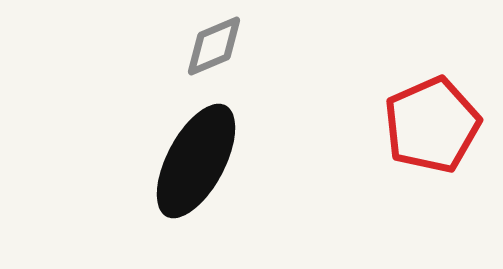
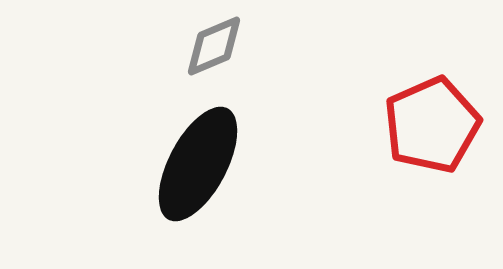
black ellipse: moved 2 px right, 3 px down
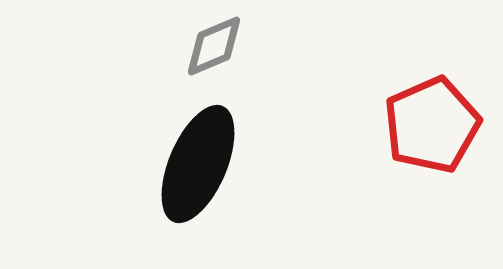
black ellipse: rotated 5 degrees counterclockwise
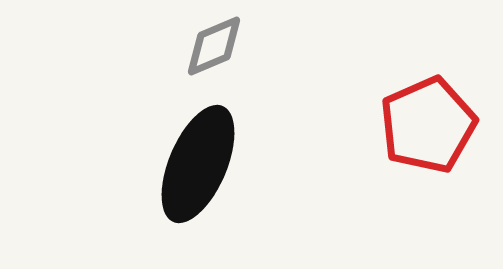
red pentagon: moved 4 px left
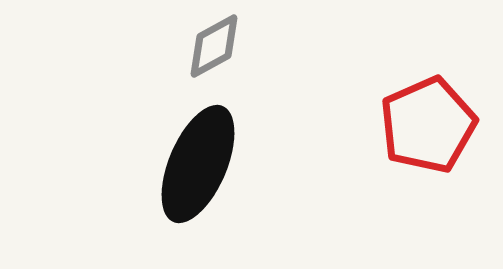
gray diamond: rotated 6 degrees counterclockwise
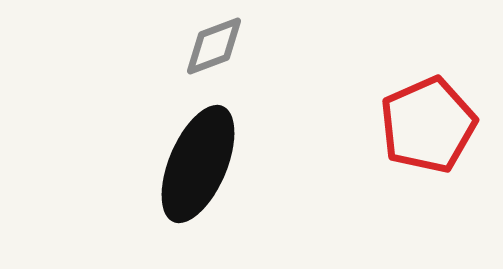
gray diamond: rotated 8 degrees clockwise
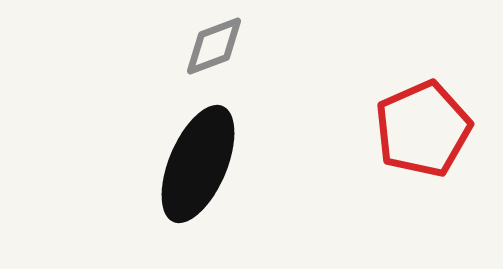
red pentagon: moved 5 px left, 4 px down
